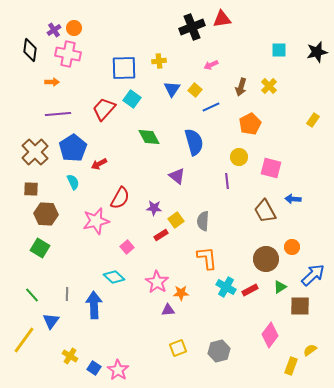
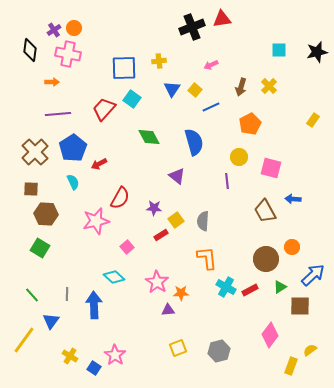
pink star at (118, 370): moved 3 px left, 15 px up
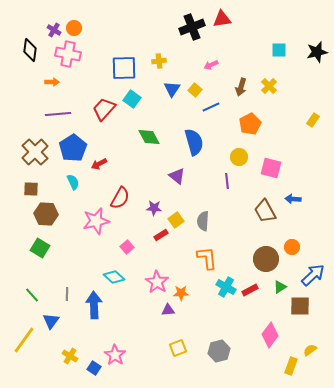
purple cross at (54, 30): rotated 24 degrees counterclockwise
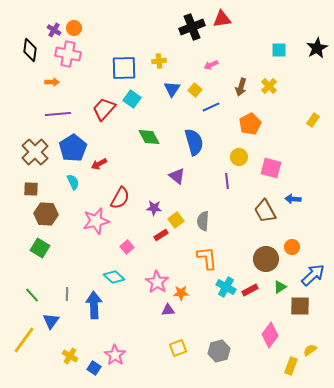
black star at (317, 52): moved 4 px up; rotated 15 degrees counterclockwise
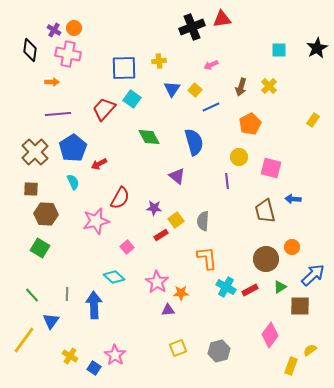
brown trapezoid at (265, 211): rotated 15 degrees clockwise
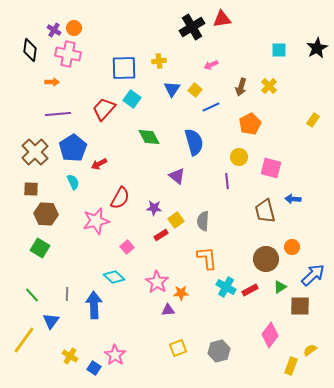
black cross at (192, 27): rotated 10 degrees counterclockwise
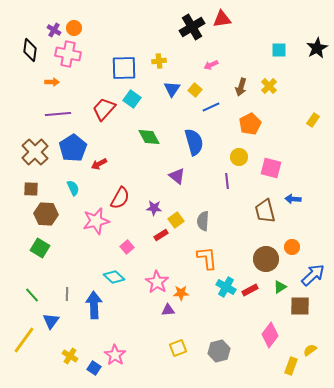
cyan semicircle at (73, 182): moved 6 px down
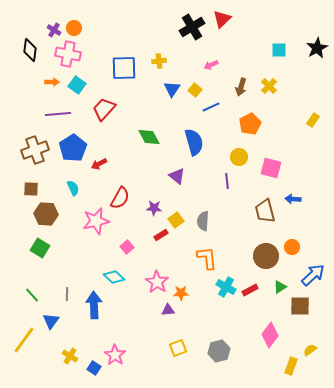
red triangle at (222, 19): rotated 36 degrees counterclockwise
cyan square at (132, 99): moved 55 px left, 14 px up
brown cross at (35, 152): moved 2 px up; rotated 24 degrees clockwise
brown circle at (266, 259): moved 3 px up
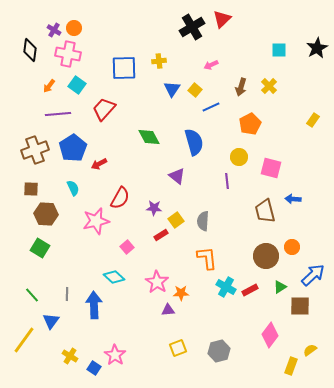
orange arrow at (52, 82): moved 3 px left, 4 px down; rotated 128 degrees clockwise
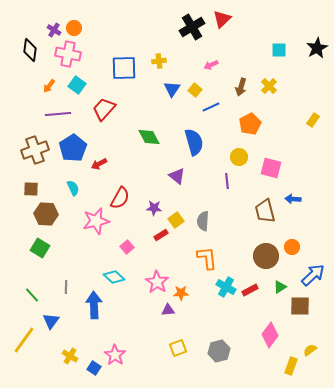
gray line at (67, 294): moved 1 px left, 7 px up
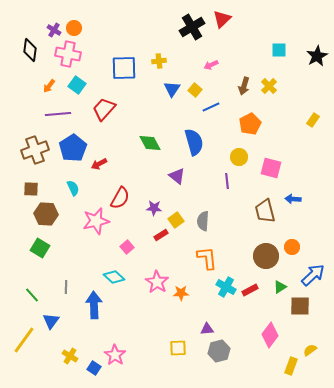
black star at (317, 48): moved 8 px down
brown arrow at (241, 87): moved 3 px right, 1 px up
green diamond at (149, 137): moved 1 px right, 6 px down
purple triangle at (168, 310): moved 39 px right, 19 px down
yellow square at (178, 348): rotated 18 degrees clockwise
